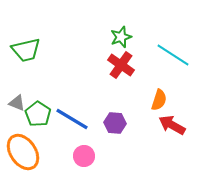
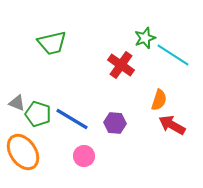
green star: moved 24 px right, 1 px down
green trapezoid: moved 26 px right, 7 px up
green pentagon: rotated 15 degrees counterclockwise
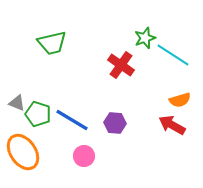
orange semicircle: moved 21 px right; rotated 55 degrees clockwise
blue line: moved 1 px down
